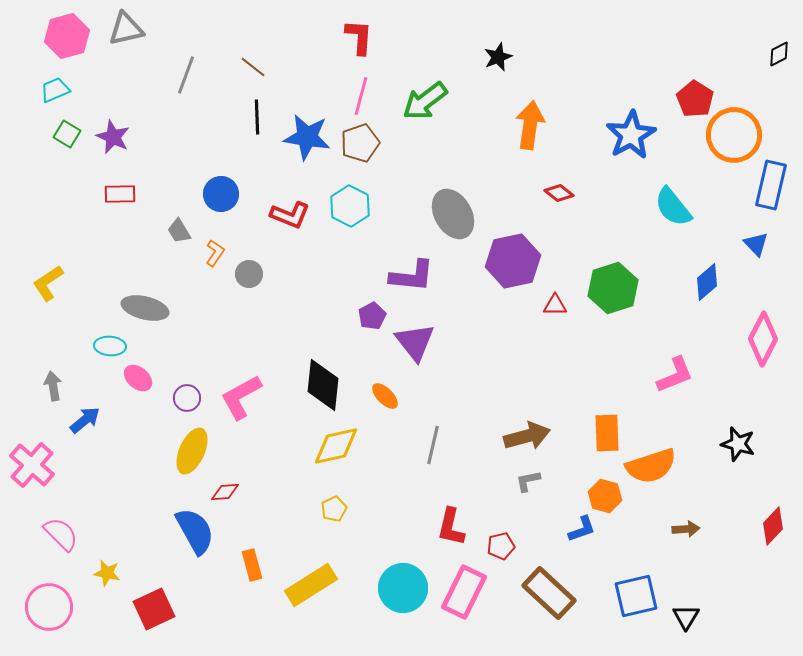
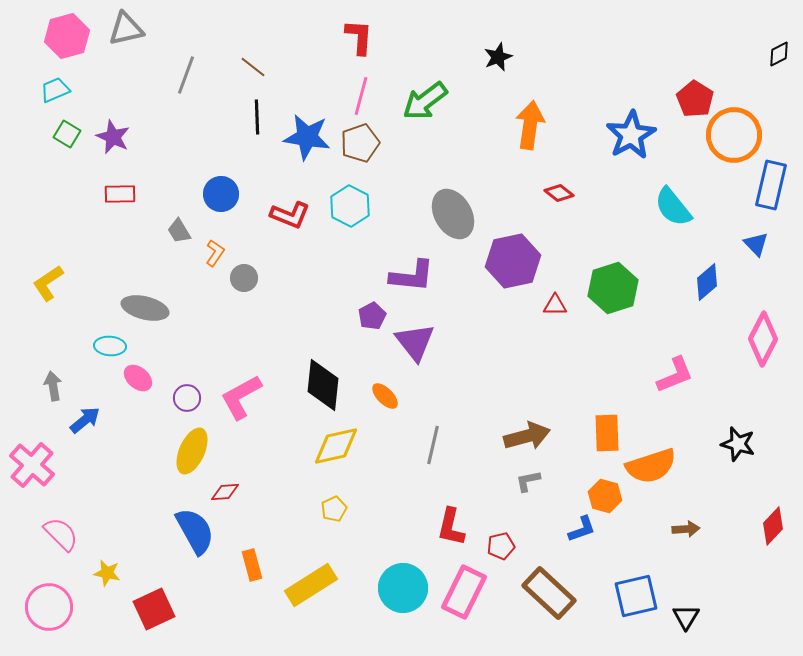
gray circle at (249, 274): moved 5 px left, 4 px down
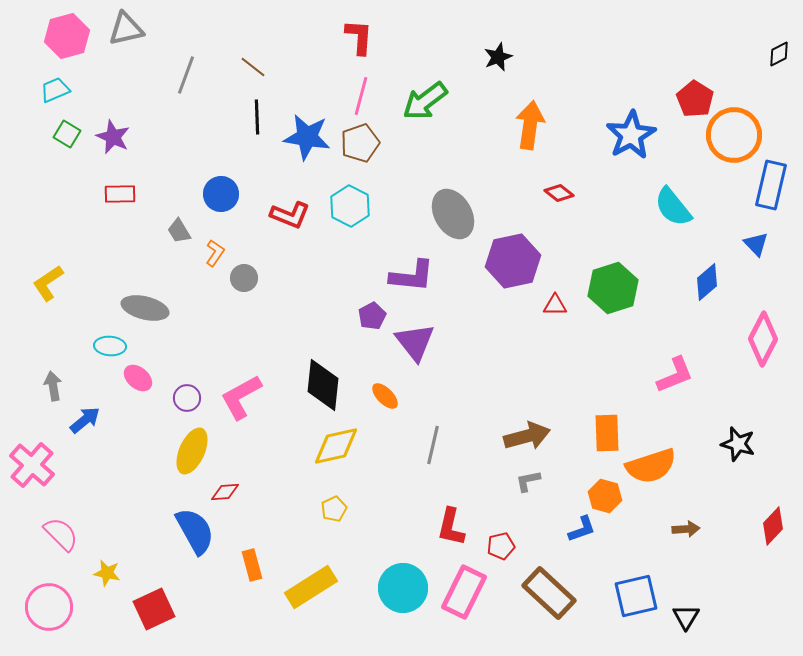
yellow rectangle at (311, 585): moved 2 px down
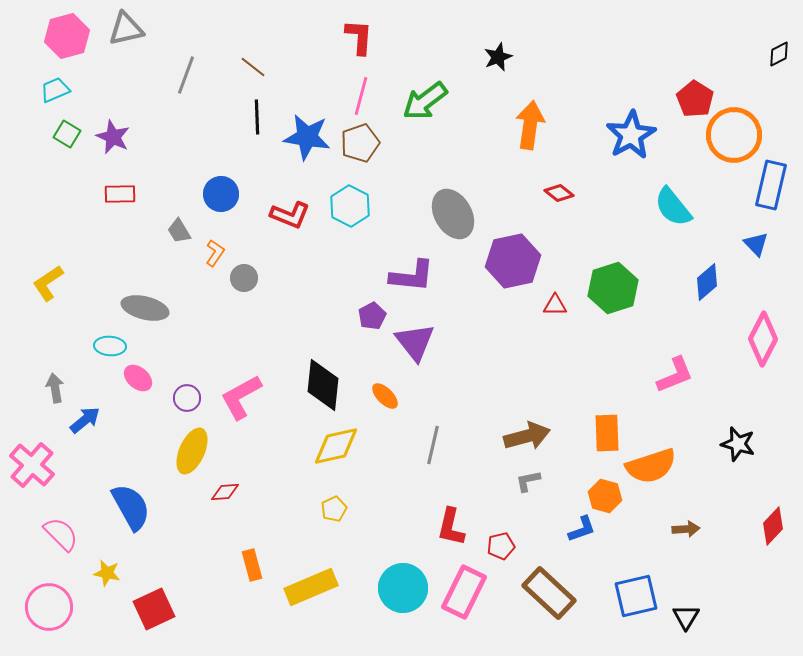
gray arrow at (53, 386): moved 2 px right, 2 px down
blue semicircle at (195, 531): moved 64 px left, 24 px up
yellow rectangle at (311, 587): rotated 9 degrees clockwise
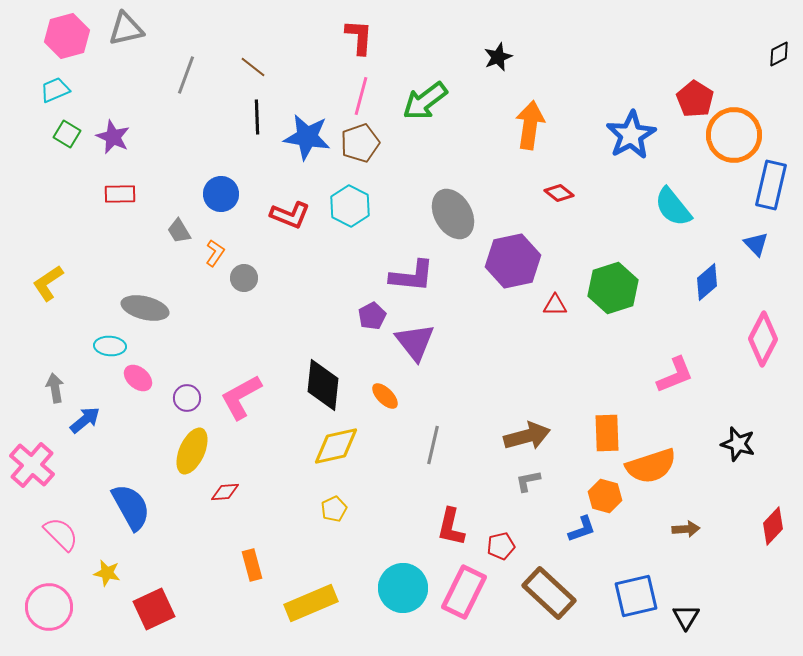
yellow rectangle at (311, 587): moved 16 px down
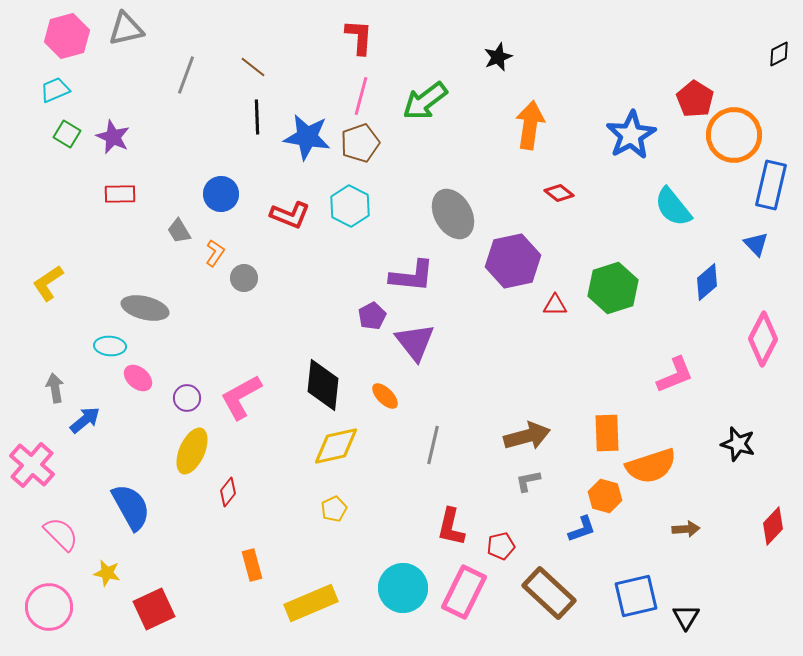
red diamond at (225, 492): moved 3 px right; rotated 48 degrees counterclockwise
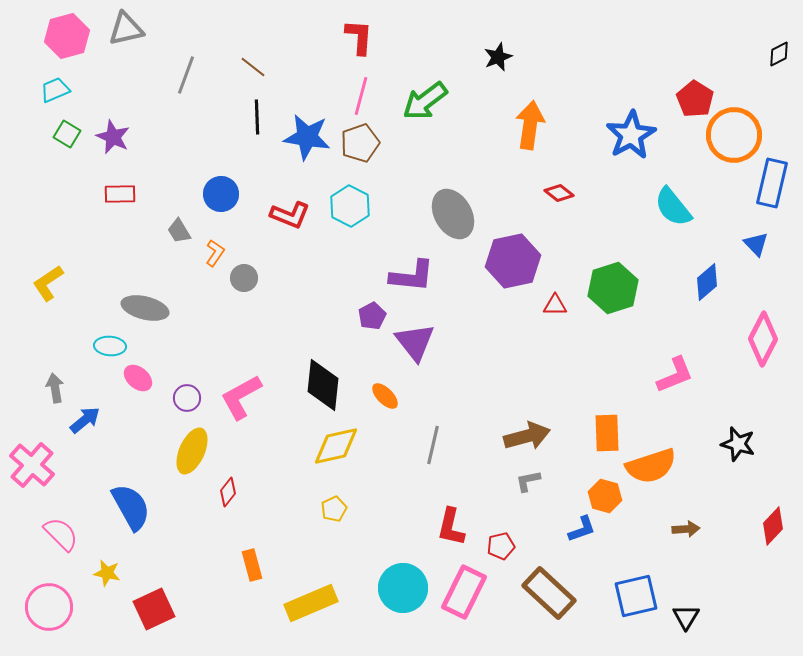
blue rectangle at (771, 185): moved 1 px right, 2 px up
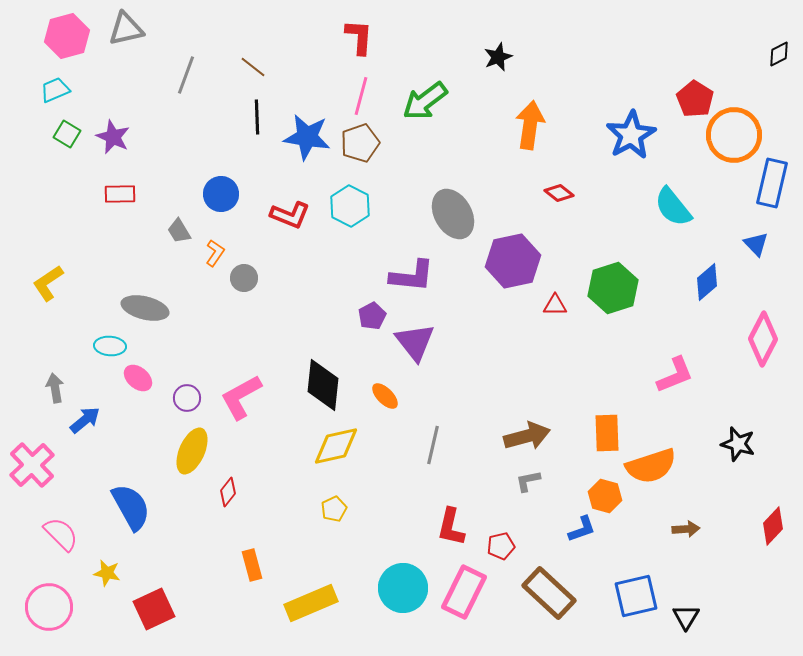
pink cross at (32, 465): rotated 6 degrees clockwise
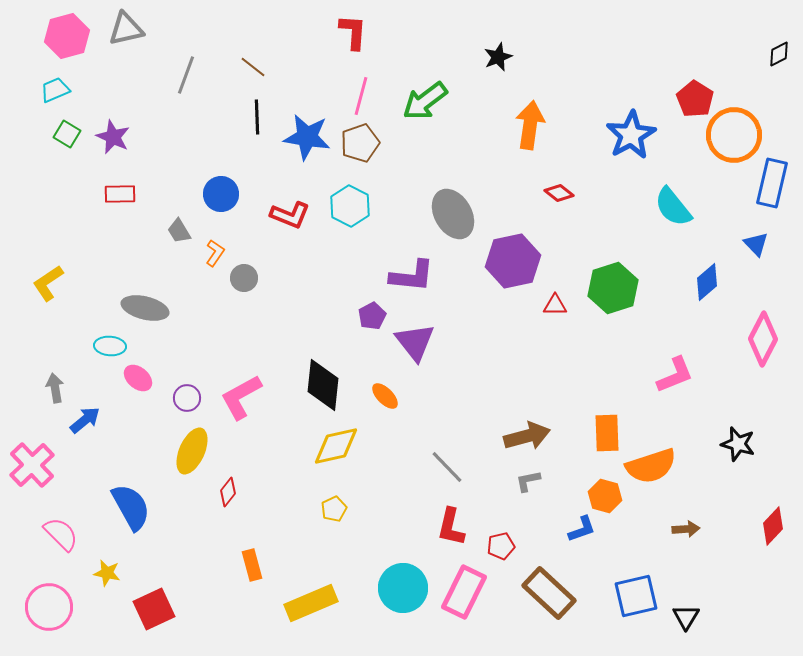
red L-shape at (359, 37): moved 6 px left, 5 px up
gray line at (433, 445): moved 14 px right, 22 px down; rotated 57 degrees counterclockwise
